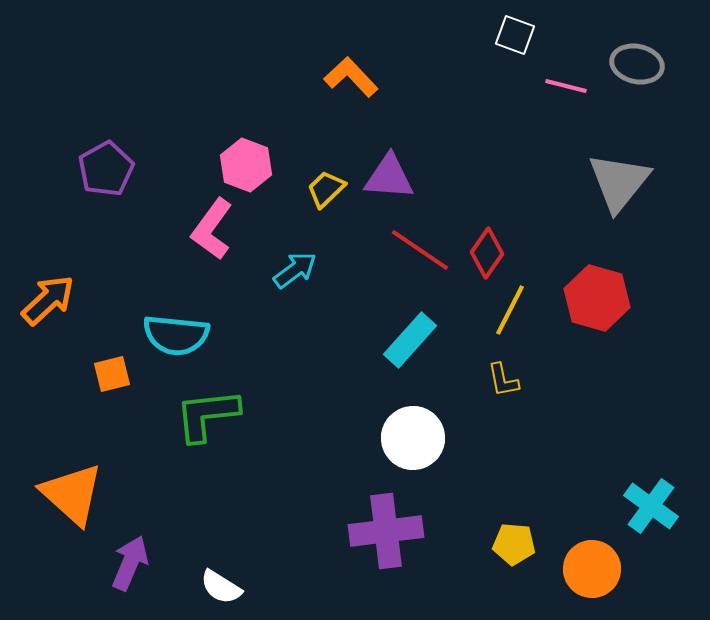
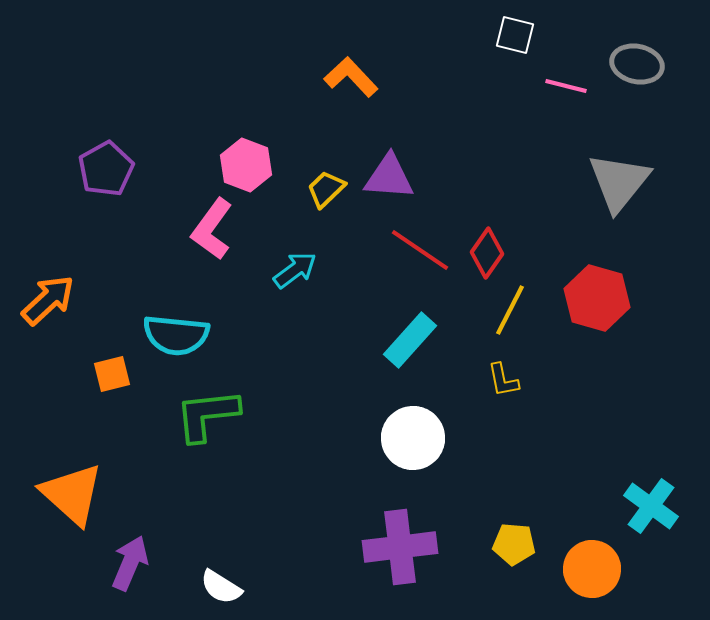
white square: rotated 6 degrees counterclockwise
purple cross: moved 14 px right, 16 px down
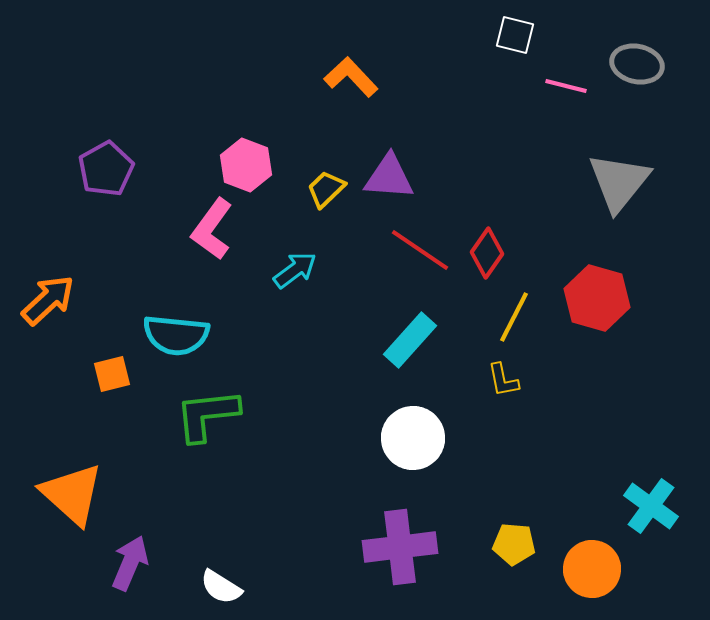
yellow line: moved 4 px right, 7 px down
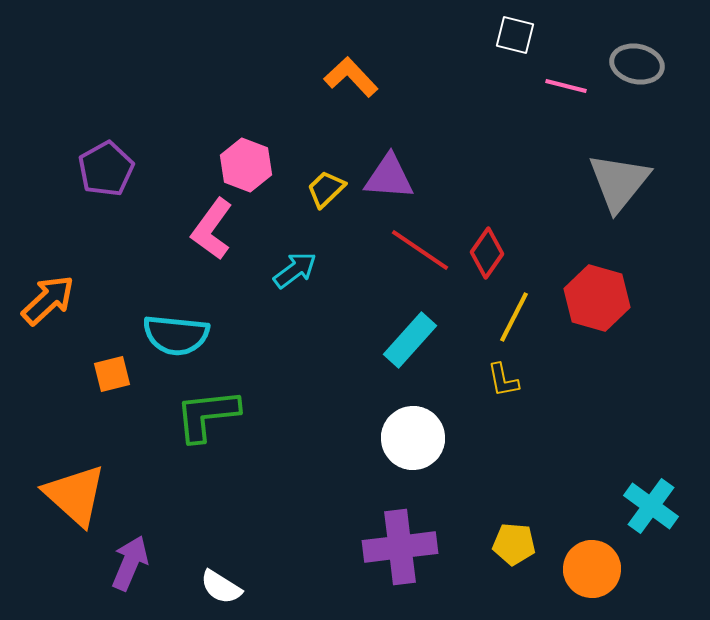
orange triangle: moved 3 px right, 1 px down
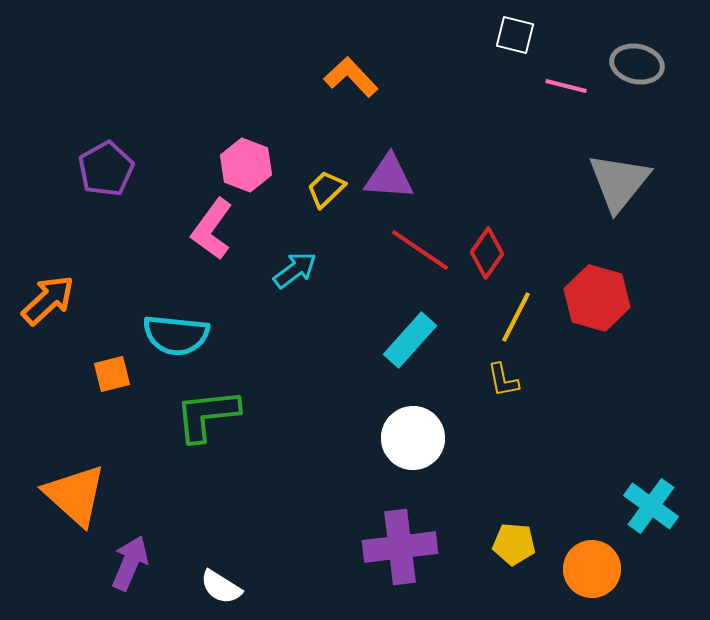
yellow line: moved 2 px right
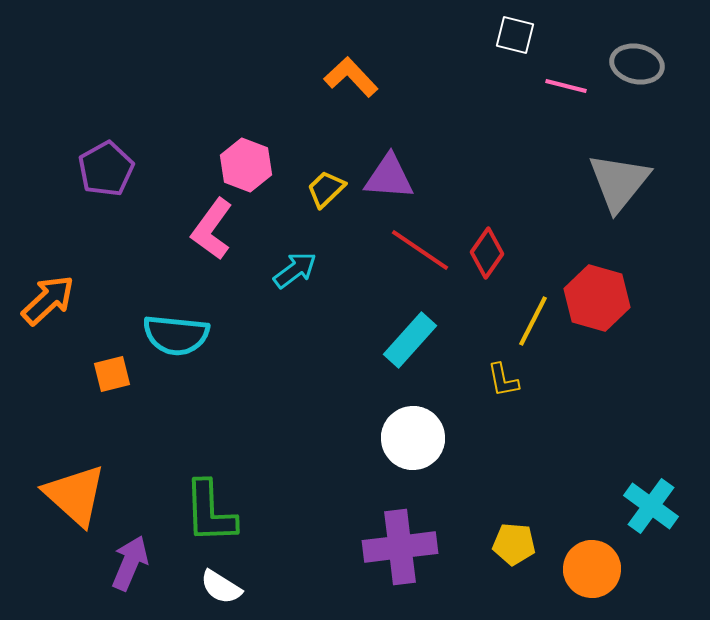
yellow line: moved 17 px right, 4 px down
green L-shape: moved 3 px right, 97 px down; rotated 86 degrees counterclockwise
